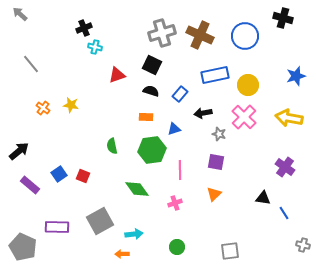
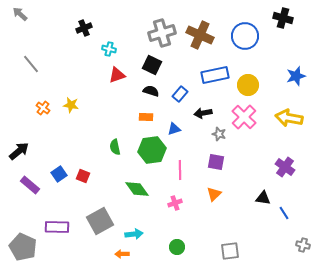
cyan cross at (95, 47): moved 14 px right, 2 px down
green semicircle at (112, 146): moved 3 px right, 1 px down
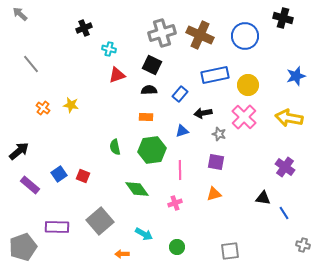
black semicircle at (151, 91): moved 2 px left, 1 px up; rotated 21 degrees counterclockwise
blue triangle at (174, 129): moved 8 px right, 2 px down
orange triangle at (214, 194): rotated 28 degrees clockwise
gray square at (100, 221): rotated 12 degrees counterclockwise
cyan arrow at (134, 234): moved 10 px right; rotated 36 degrees clockwise
gray pentagon at (23, 247): rotated 28 degrees clockwise
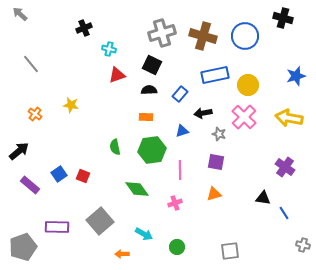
brown cross at (200, 35): moved 3 px right, 1 px down; rotated 8 degrees counterclockwise
orange cross at (43, 108): moved 8 px left, 6 px down
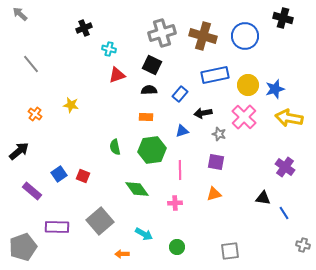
blue star at (296, 76): moved 21 px left, 13 px down
purple rectangle at (30, 185): moved 2 px right, 6 px down
pink cross at (175, 203): rotated 16 degrees clockwise
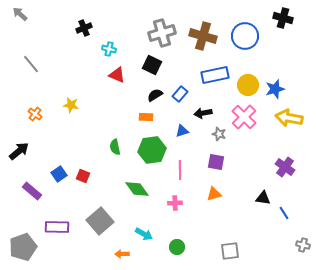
red triangle at (117, 75): rotated 42 degrees clockwise
black semicircle at (149, 90): moved 6 px right, 5 px down; rotated 28 degrees counterclockwise
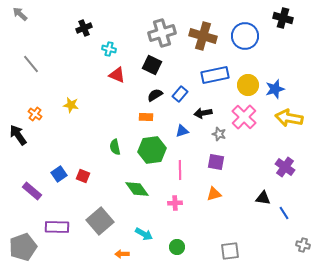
black arrow at (19, 151): moved 1 px left, 16 px up; rotated 85 degrees counterclockwise
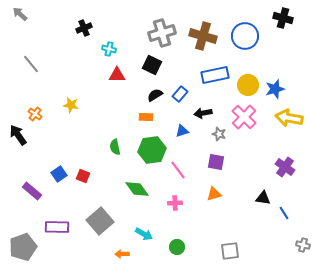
red triangle at (117, 75): rotated 24 degrees counterclockwise
pink line at (180, 170): moved 2 px left; rotated 36 degrees counterclockwise
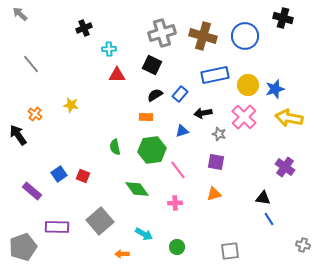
cyan cross at (109, 49): rotated 16 degrees counterclockwise
blue line at (284, 213): moved 15 px left, 6 px down
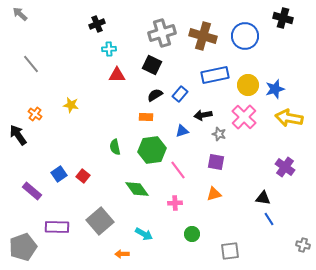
black cross at (84, 28): moved 13 px right, 4 px up
black arrow at (203, 113): moved 2 px down
red square at (83, 176): rotated 16 degrees clockwise
green circle at (177, 247): moved 15 px right, 13 px up
